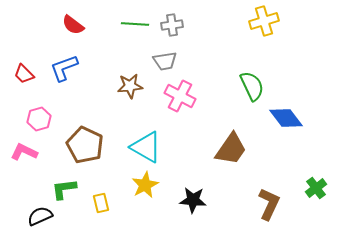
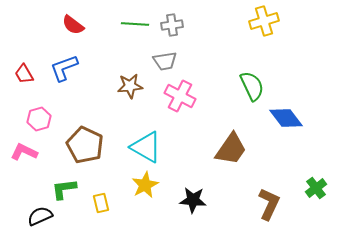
red trapezoid: rotated 15 degrees clockwise
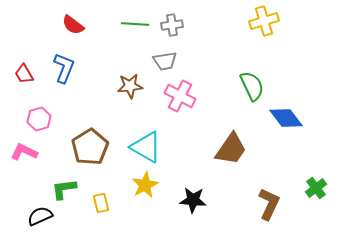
blue L-shape: rotated 132 degrees clockwise
brown pentagon: moved 5 px right, 2 px down; rotated 15 degrees clockwise
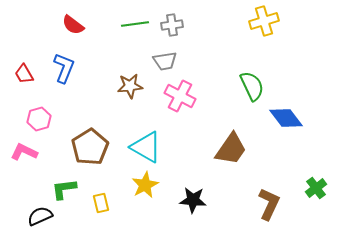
green line: rotated 12 degrees counterclockwise
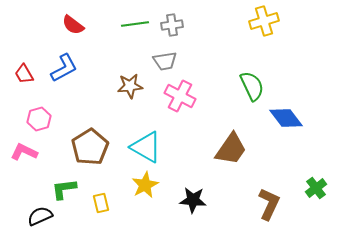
blue L-shape: rotated 40 degrees clockwise
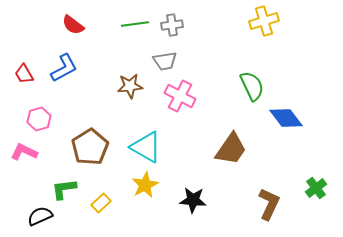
yellow rectangle: rotated 60 degrees clockwise
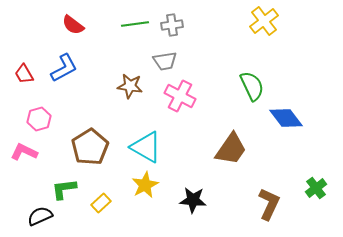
yellow cross: rotated 20 degrees counterclockwise
brown star: rotated 15 degrees clockwise
